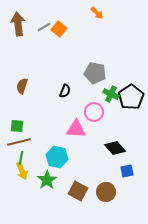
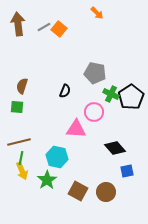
green square: moved 19 px up
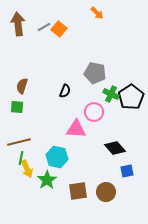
yellow arrow: moved 5 px right, 2 px up
brown square: rotated 36 degrees counterclockwise
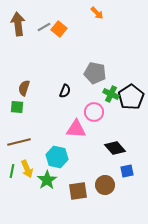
brown semicircle: moved 2 px right, 2 px down
green line: moved 9 px left, 13 px down
brown circle: moved 1 px left, 7 px up
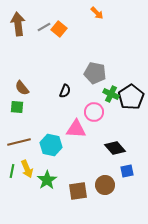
brown semicircle: moved 2 px left; rotated 56 degrees counterclockwise
cyan hexagon: moved 6 px left, 12 px up
